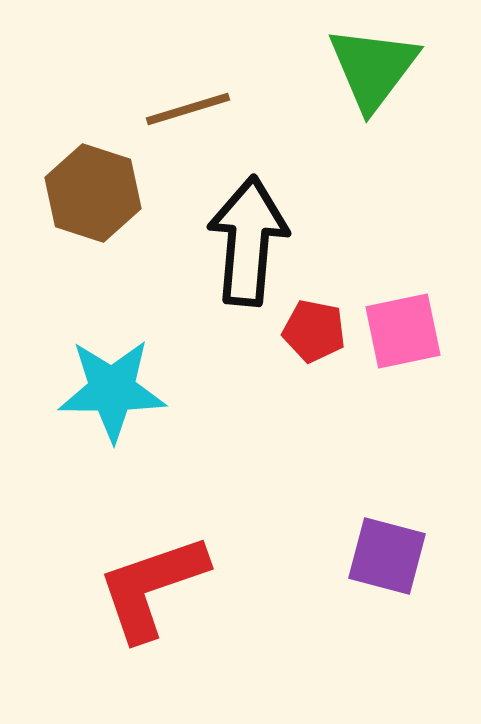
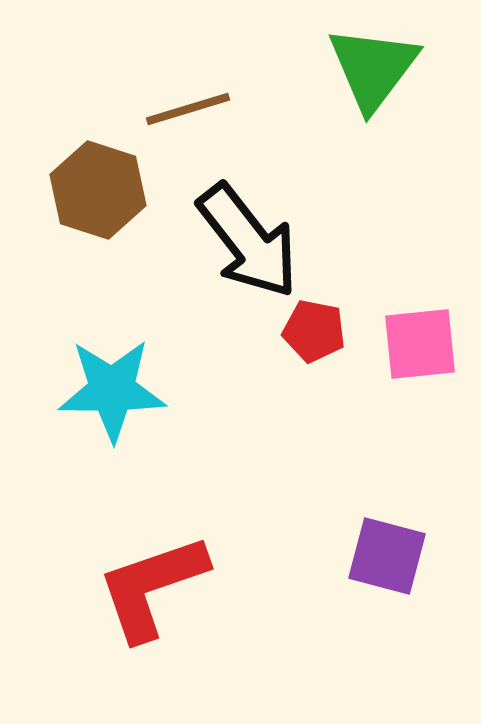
brown hexagon: moved 5 px right, 3 px up
black arrow: rotated 137 degrees clockwise
pink square: moved 17 px right, 13 px down; rotated 6 degrees clockwise
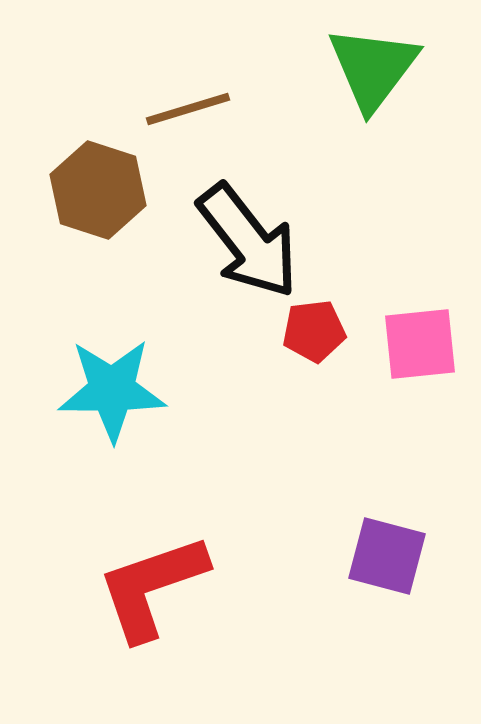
red pentagon: rotated 18 degrees counterclockwise
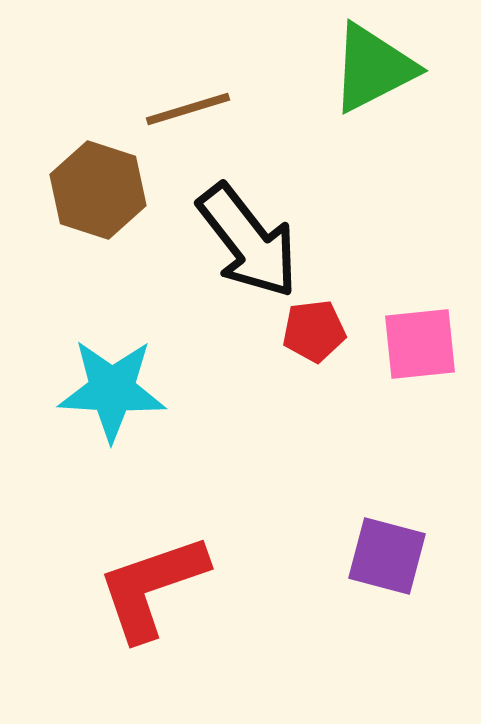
green triangle: rotated 26 degrees clockwise
cyan star: rotated 3 degrees clockwise
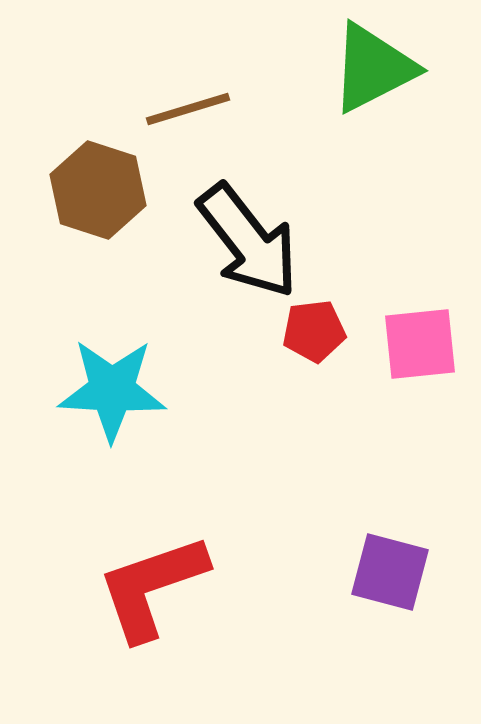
purple square: moved 3 px right, 16 px down
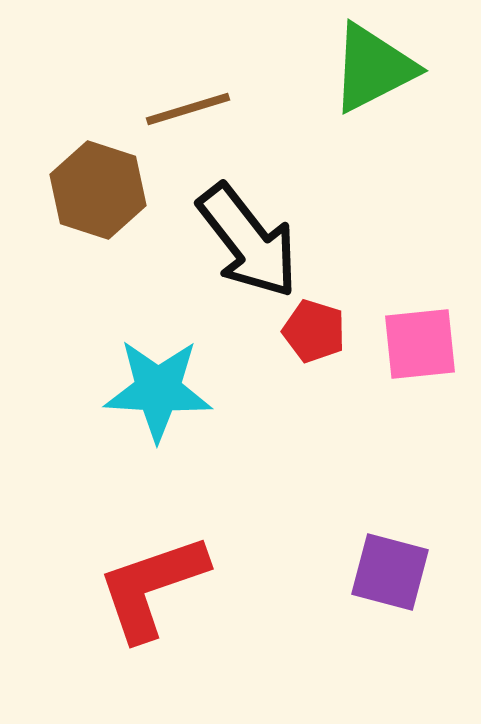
red pentagon: rotated 24 degrees clockwise
cyan star: moved 46 px right
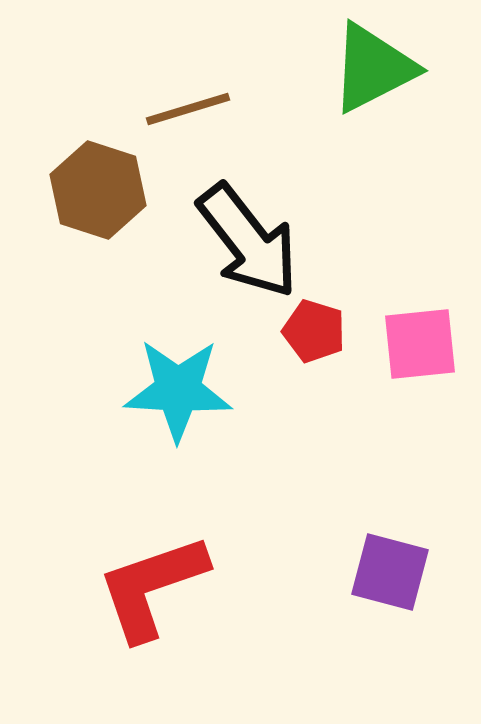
cyan star: moved 20 px right
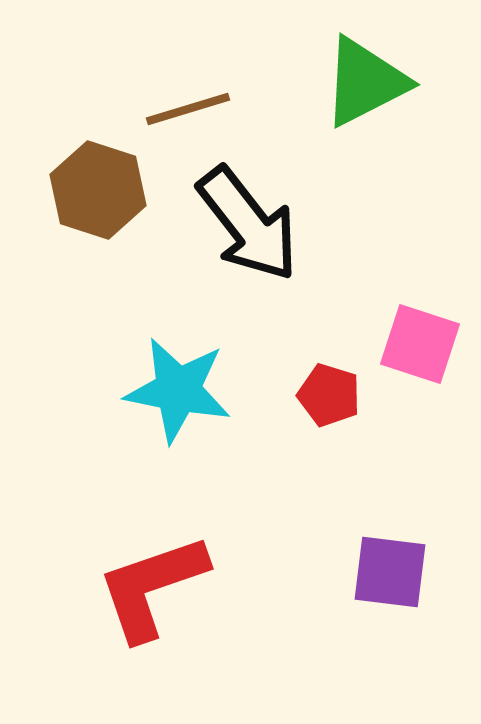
green triangle: moved 8 px left, 14 px down
black arrow: moved 17 px up
red pentagon: moved 15 px right, 64 px down
pink square: rotated 24 degrees clockwise
cyan star: rotated 8 degrees clockwise
purple square: rotated 8 degrees counterclockwise
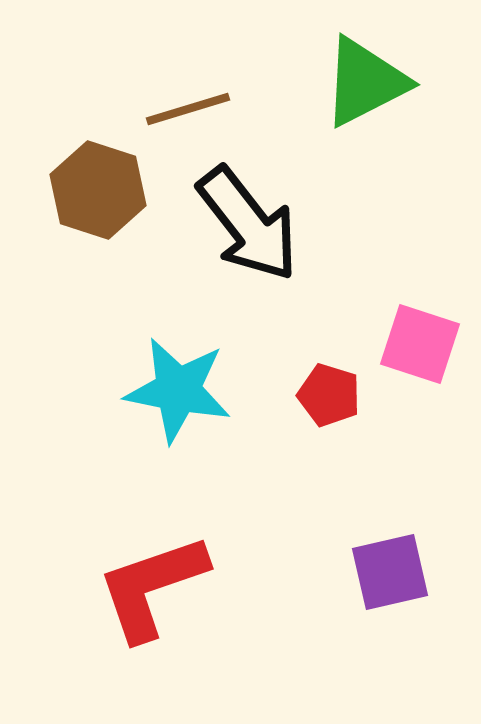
purple square: rotated 20 degrees counterclockwise
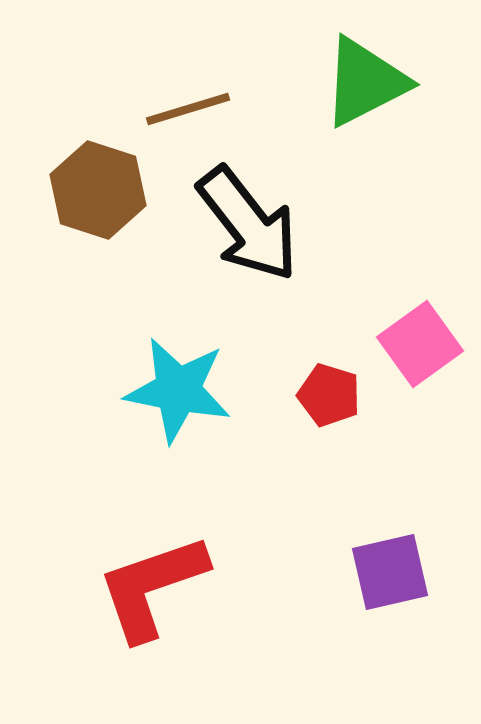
pink square: rotated 36 degrees clockwise
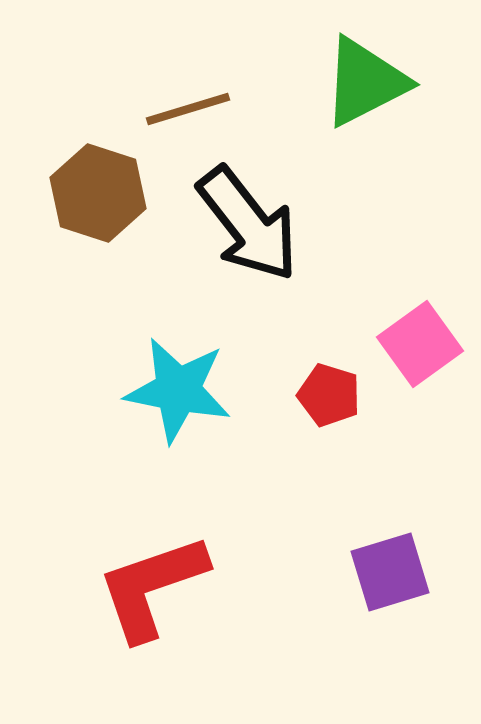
brown hexagon: moved 3 px down
purple square: rotated 4 degrees counterclockwise
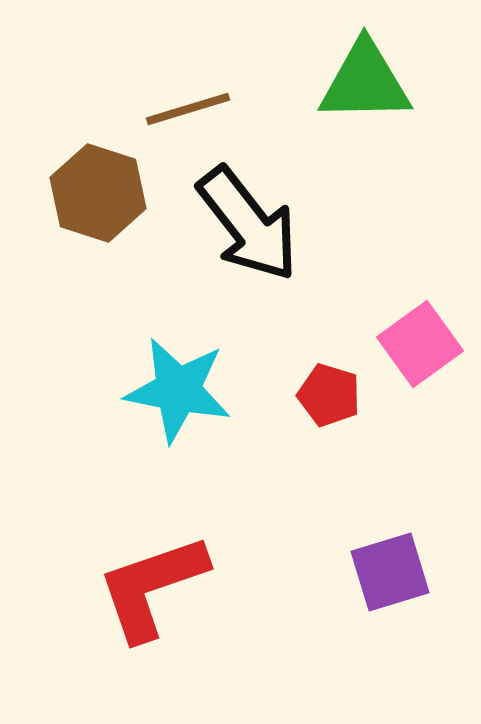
green triangle: rotated 26 degrees clockwise
